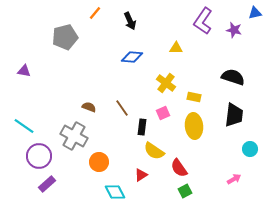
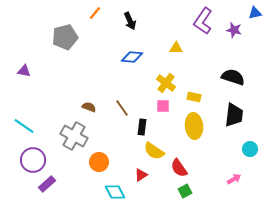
pink square: moved 7 px up; rotated 24 degrees clockwise
purple circle: moved 6 px left, 4 px down
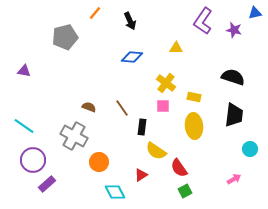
yellow semicircle: moved 2 px right
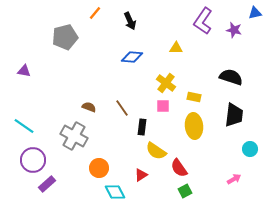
black semicircle: moved 2 px left
orange circle: moved 6 px down
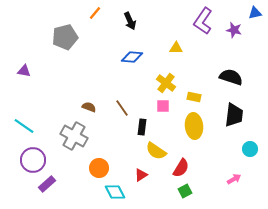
red semicircle: moved 2 px right; rotated 114 degrees counterclockwise
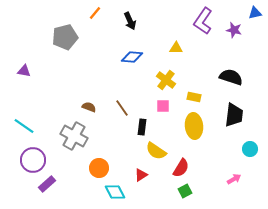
yellow cross: moved 3 px up
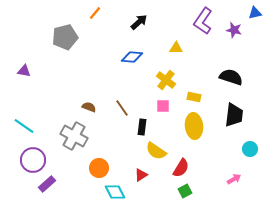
black arrow: moved 9 px right, 1 px down; rotated 108 degrees counterclockwise
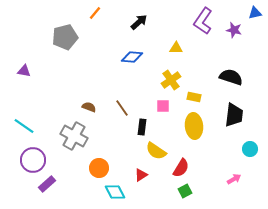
yellow cross: moved 5 px right; rotated 18 degrees clockwise
